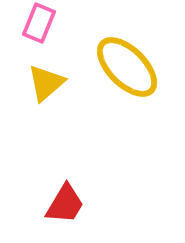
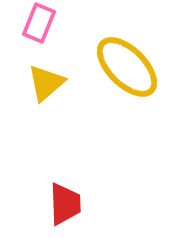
red trapezoid: rotated 33 degrees counterclockwise
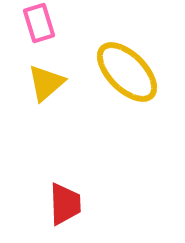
pink rectangle: rotated 39 degrees counterclockwise
yellow ellipse: moved 5 px down
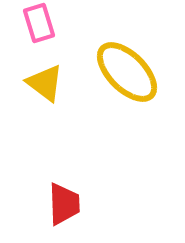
yellow triangle: moved 1 px left; rotated 42 degrees counterclockwise
red trapezoid: moved 1 px left
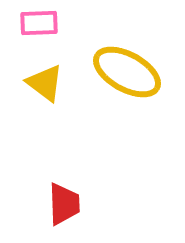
pink rectangle: rotated 75 degrees counterclockwise
yellow ellipse: rotated 16 degrees counterclockwise
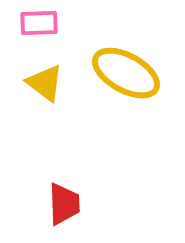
yellow ellipse: moved 1 px left, 1 px down
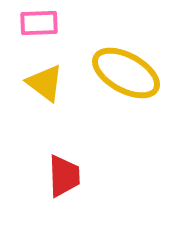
red trapezoid: moved 28 px up
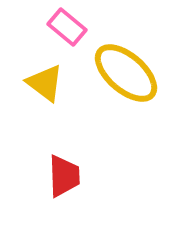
pink rectangle: moved 28 px right, 4 px down; rotated 42 degrees clockwise
yellow ellipse: rotated 12 degrees clockwise
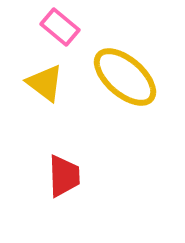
pink rectangle: moved 7 px left
yellow ellipse: moved 1 px left, 4 px down
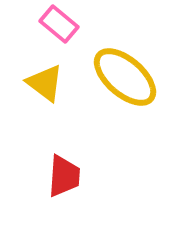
pink rectangle: moved 1 px left, 3 px up
red trapezoid: rotated 6 degrees clockwise
